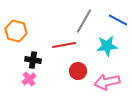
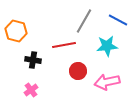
pink cross: moved 2 px right, 11 px down
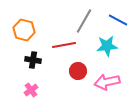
orange hexagon: moved 8 px right, 1 px up
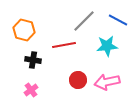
gray line: rotated 15 degrees clockwise
red circle: moved 9 px down
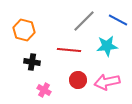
red line: moved 5 px right, 5 px down; rotated 15 degrees clockwise
black cross: moved 1 px left, 2 px down
pink cross: moved 13 px right; rotated 24 degrees counterclockwise
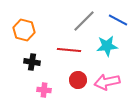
pink cross: rotated 24 degrees counterclockwise
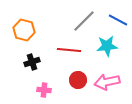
black cross: rotated 28 degrees counterclockwise
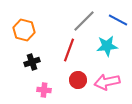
red line: rotated 75 degrees counterclockwise
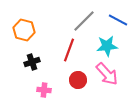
pink arrow: moved 8 px up; rotated 120 degrees counterclockwise
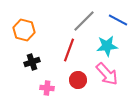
pink cross: moved 3 px right, 2 px up
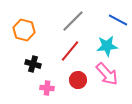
gray line: moved 11 px left
red line: moved 1 px right, 1 px down; rotated 20 degrees clockwise
black cross: moved 1 px right, 2 px down; rotated 35 degrees clockwise
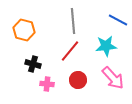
gray line: rotated 50 degrees counterclockwise
cyan star: moved 1 px left
pink arrow: moved 6 px right, 4 px down
pink cross: moved 4 px up
